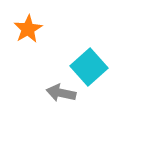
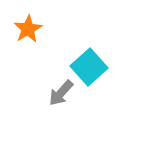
gray arrow: rotated 60 degrees counterclockwise
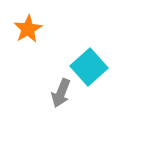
gray arrow: rotated 20 degrees counterclockwise
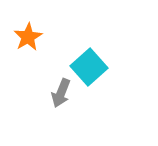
orange star: moved 8 px down
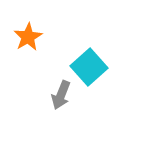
gray arrow: moved 2 px down
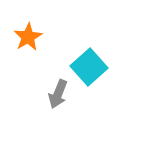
gray arrow: moved 3 px left, 1 px up
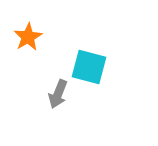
cyan square: rotated 33 degrees counterclockwise
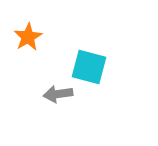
gray arrow: rotated 60 degrees clockwise
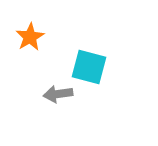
orange star: moved 2 px right
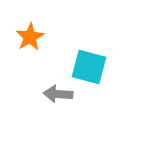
gray arrow: rotated 12 degrees clockwise
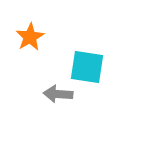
cyan square: moved 2 px left; rotated 6 degrees counterclockwise
